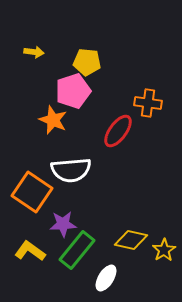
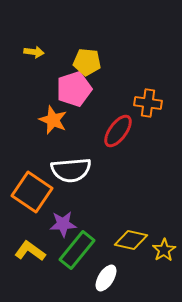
pink pentagon: moved 1 px right, 2 px up
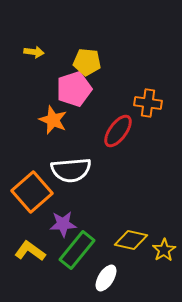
orange square: rotated 15 degrees clockwise
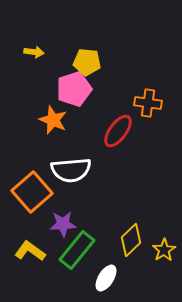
yellow diamond: rotated 56 degrees counterclockwise
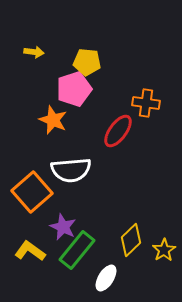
orange cross: moved 2 px left
purple star: moved 3 px down; rotated 28 degrees clockwise
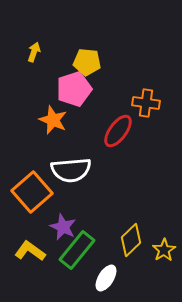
yellow arrow: rotated 78 degrees counterclockwise
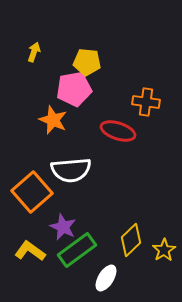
pink pentagon: rotated 8 degrees clockwise
orange cross: moved 1 px up
red ellipse: rotated 72 degrees clockwise
green rectangle: rotated 15 degrees clockwise
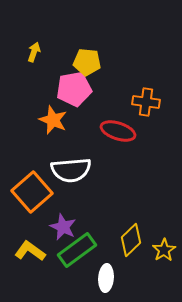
white ellipse: rotated 28 degrees counterclockwise
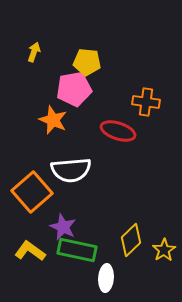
green rectangle: rotated 48 degrees clockwise
